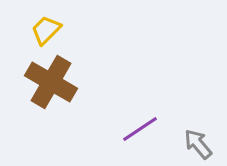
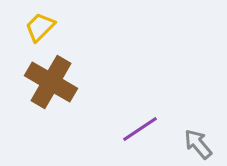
yellow trapezoid: moved 6 px left, 3 px up
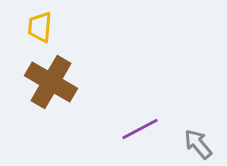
yellow trapezoid: rotated 40 degrees counterclockwise
purple line: rotated 6 degrees clockwise
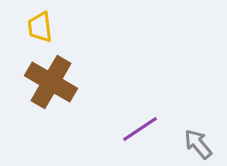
yellow trapezoid: rotated 12 degrees counterclockwise
purple line: rotated 6 degrees counterclockwise
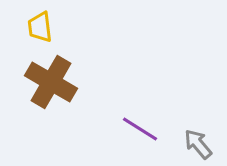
purple line: rotated 66 degrees clockwise
